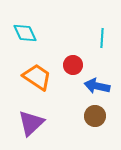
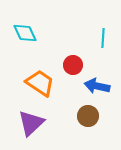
cyan line: moved 1 px right
orange trapezoid: moved 3 px right, 6 px down
brown circle: moved 7 px left
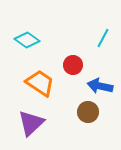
cyan diamond: moved 2 px right, 7 px down; rotated 30 degrees counterclockwise
cyan line: rotated 24 degrees clockwise
blue arrow: moved 3 px right
brown circle: moved 4 px up
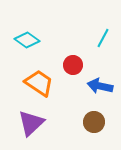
orange trapezoid: moved 1 px left
brown circle: moved 6 px right, 10 px down
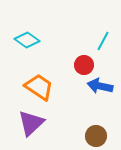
cyan line: moved 3 px down
red circle: moved 11 px right
orange trapezoid: moved 4 px down
brown circle: moved 2 px right, 14 px down
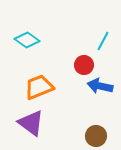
orange trapezoid: rotated 56 degrees counterclockwise
purple triangle: rotated 40 degrees counterclockwise
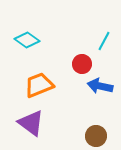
cyan line: moved 1 px right
red circle: moved 2 px left, 1 px up
orange trapezoid: moved 2 px up
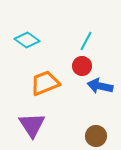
cyan line: moved 18 px left
red circle: moved 2 px down
orange trapezoid: moved 6 px right, 2 px up
purple triangle: moved 1 px right, 2 px down; rotated 20 degrees clockwise
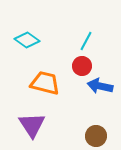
orange trapezoid: rotated 36 degrees clockwise
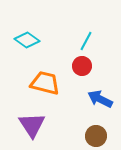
blue arrow: moved 13 px down; rotated 15 degrees clockwise
